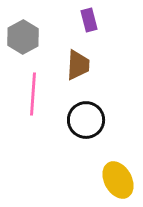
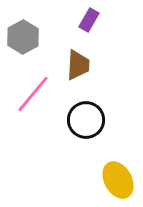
purple rectangle: rotated 45 degrees clockwise
pink line: rotated 36 degrees clockwise
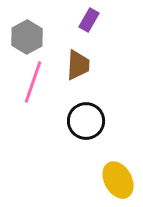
gray hexagon: moved 4 px right
pink line: moved 12 px up; rotated 21 degrees counterclockwise
black circle: moved 1 px down
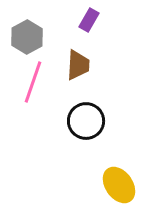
yellow ellipse: moved 1 px right, 5 px down; rotated 6 degrees counterclockwise
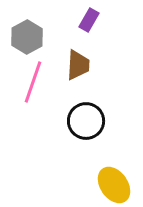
yellow ellipse: moved 5 px left
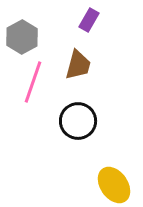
gray hexagon: moved 5 px left
brown trapezoid: rotated 12 degrees clockwise
black circle: moved 8 px left
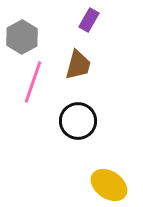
yellow ellipse: moved 5 px left; rotated 21 degrees counterclockwise
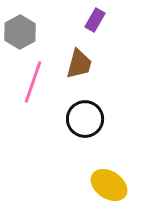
purple rectangle: moved 6 px right
gray hexagon: moved 2 px left, 5 px up
brown trapezoid: moved 1 px right, 1 px up
black circle: moved 7 px right, 2 px up
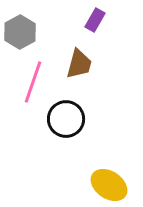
black circle: moved 19 px left
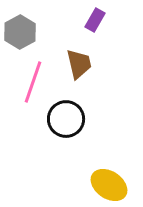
brown trapezoid: rotated 28 degrees counterclockwise
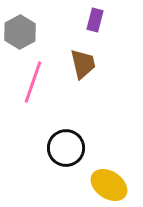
purple rectangle: rotated 15 degrees counterclockwise
brown trapezoid: moved 4 px right
black circle: moved 29 px down
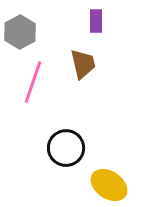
purple rectangle: moved 1 px right, 1 px down; rotated 15 degrees counterclockwise
